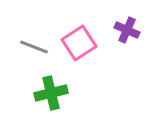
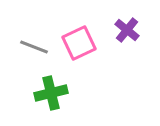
purple cross: rotated 15 degrees clockwise
pink square: rotated 8 degrees clockwise
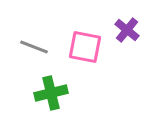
pink square: moved 6 px right, 4 px down; rotated 36 degrees clockwise
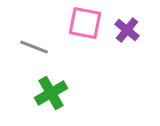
pink square: moved 24 px up
green cross: rotated 16 degrees counterclockwise
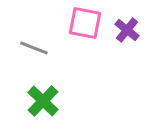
gray line: moved 1 px down
green cross: moved 8 px left, 8 px down; rotated 16 degrees counterclockwise
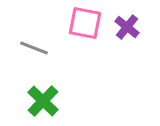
purple cross: moved 3 px up
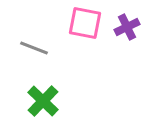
purple cross: rotated 25 degrees clockwise
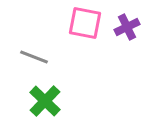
gray line: moved 9 px down
green cross: moved 2 px right
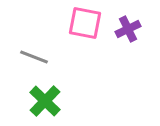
purple cross: moved 1 px right, 2 px down
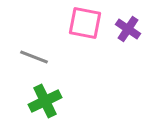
purple cross: rotated 30 degrees counterclockwise
green cross: rotated 20 degrees clockwise
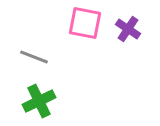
green cross: moved 6 px left
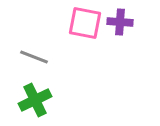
purple cross: moved 8 px left, 7 px up; rotated 30 degrees counterclockwise
green cross: moved 4 px left, 1 px up
